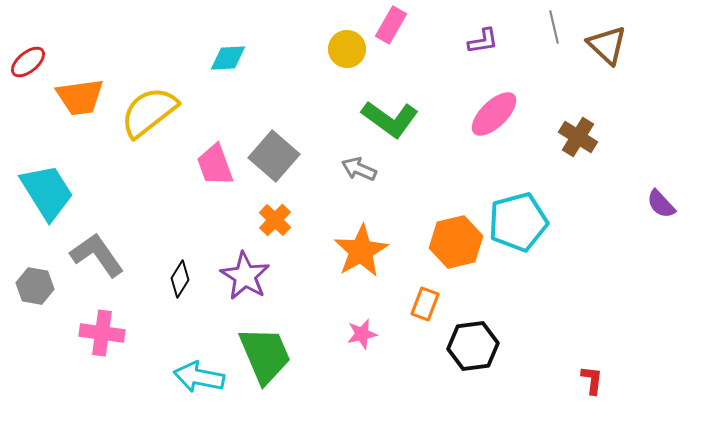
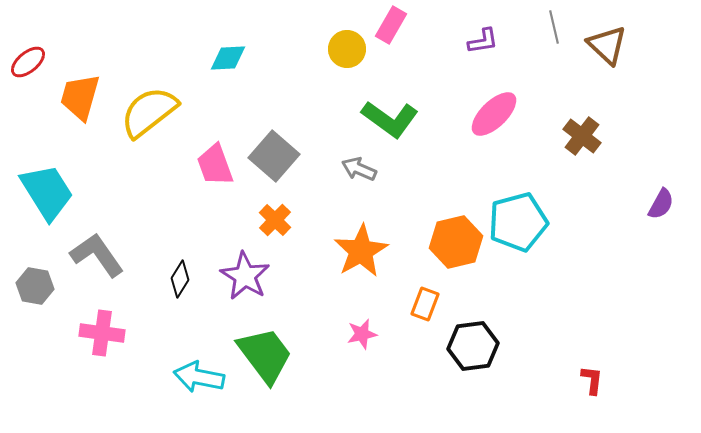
orange trapezoid: rotated 114 degrees clockwise
brown cross: moved 4 px right, 1 px up; rotated 6 degrees clockwise
purple semicircle: rotated 108 degrees counterclockwise
green trapezoid: rotated 14 degrees counterclockwise
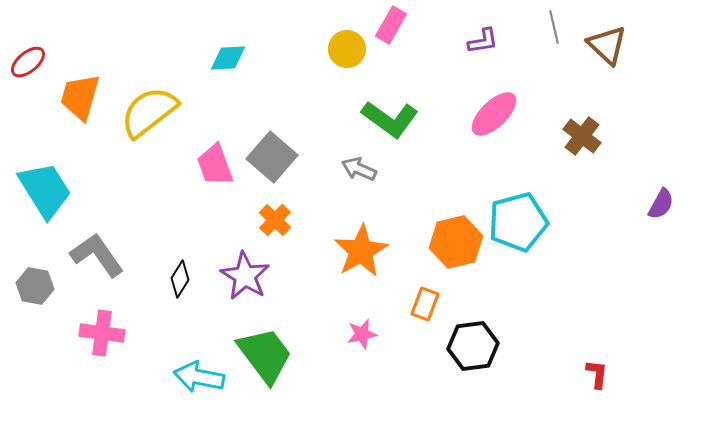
gray square: moved 2 px left, 1 px down
cyan trapezoid: moved 2 px left, 2 px up
red L-shape: moved 5 px right, 6 px up
